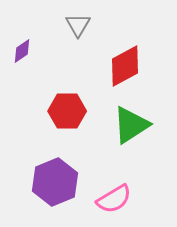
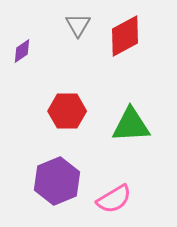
red diamond: moved 30 px up
green triangle: rotated 30 degrees clockwise
purple hexagon: moved 2 px right, 1 px up
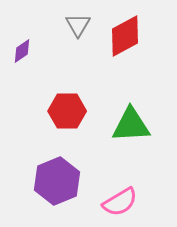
pink semicircle: moved 6 px right, 3 px down
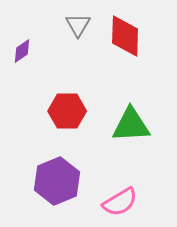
red diamond: rotated 60 degrees counterclockwise
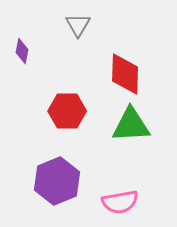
red diamond: moved 38 px down
purple diamond: rotated 45 degrees counterclockwise
pink semicircle: rotated 21 degrees clockwise
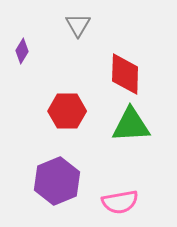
purple diamond: rotated 20 degrees clockwise
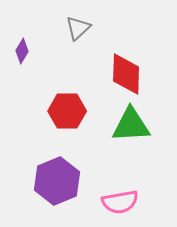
gray triangle: moved 3 px down; rotated 16 degrees clockwise
red diamond: moved 1 px right
